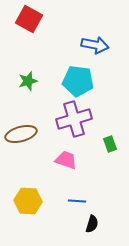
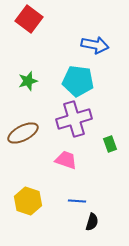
red square: rotated 8 degrees clockwise
brown ellipse: moved 2 px right, 1 px up; rotated 12 degrees counterclockwise
yellow hexagon: rotated 16 degrees clockwise
black semicircle: moved 2 px up
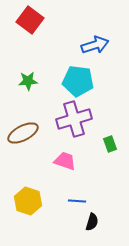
red square: moved 1 px right, 1 px down
blue arrow: rotated 28 degrees counterclockwise
green star: rotated 12 degrees clockwise
pink trapezoid: moved 1 px left, 1 px down
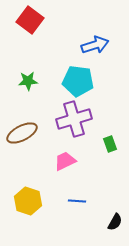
brown ellipse: moved 1 px left
pink trapezoid: rotated 45 degrees counterclockwise
black semicircle: moved 23 px right; rotated 12 degrees clockwise
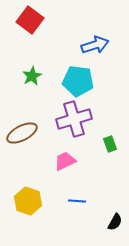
green star: moved 4 px right, 5 px up; rotated 24 degrees counterclockwise
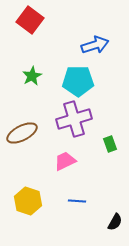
cyan pentagon: rotated 8 degrees counterclockwise
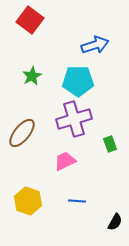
brown ellipse: rotated 24 degrees counterclockwise
